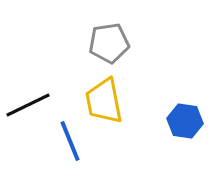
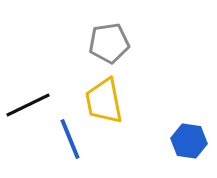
blue hexagon: moved 4 px right, 20 px down
blue line: moved 2 px up
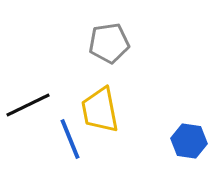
yellow trapezoid: moved 4 px left, 9 px down
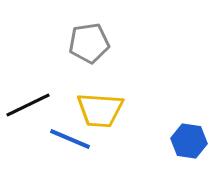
gray pentagon: moved 20 px left
yellow trapezoid: rotated 75 degrees counterclockwise
blue line: rotated 45 degrees counterclockwise
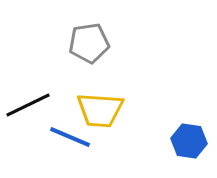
blue line: moved 2 px up
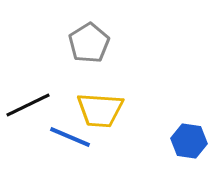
gray pentagon: rotated 24 degrees counterclockwise
